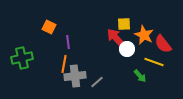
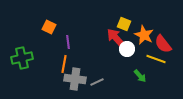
yellow square: rotated 24 degrees clockwise
yellow line: moved 2 px right, 3 px up
gray cross: moved 3 px down; rotated 15 degrees clockwise
gray line: rotated 16 degrees clockwise
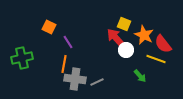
purple line: rotated 24 degrees counterclockwise
white circle: moved 1 px left, 1 px down
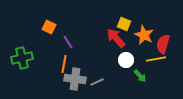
red semicircle: rotated 54 degrees clockwise
white circle: moved 10 px down
yellow line: rotated 30 degrees counterclockwise
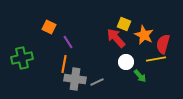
white circle: moved 2 px down
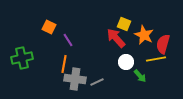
purple line: moved 2 px up
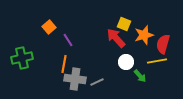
orange square: rotated 24 degrees clockwise
orange star: rotated 30 degrees clockwise
yellow line: moved 1 px right, 2 px down
